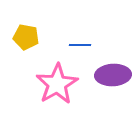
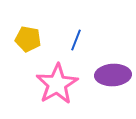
yellow pentagon: moved 2 px right, 2 px down
blue line: moved 4 px left, 5 px up; rotated 70 degrees counterclockwise
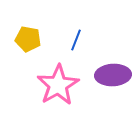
pink star: moved 1 px right, 1 px down
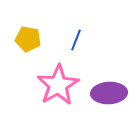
purple ellipse: moved 4 px left, 18 px down
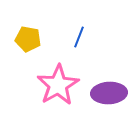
blue line: moved 3 px right, 3 px up
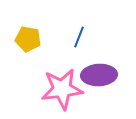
pink star: moved 4 px right, 4 px down; rotated 24 degrees clockwise
purple ellipse: moved 10 px left, 18 px up
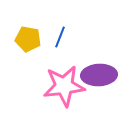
blue line: moved 19 px left
pink star: moved 2 px right, 3 px up
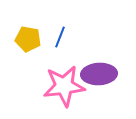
purple ellipse: moved 1 px up
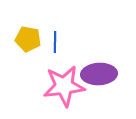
blue line: moved 5 px left, 5 px down; rotated 20 degrees counterclockwise
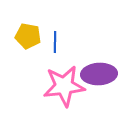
yellow pentagon: moved 3 px up
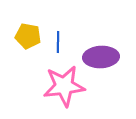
blue line: moved 3 px right
purple ellipse: moved 2 px right, 17 px up
